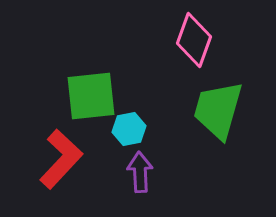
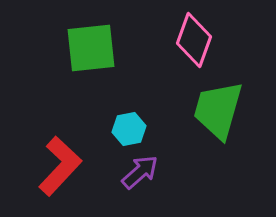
green square: moved 48 px up
red L-shape: moved 1 px left, 7 px down
purple arrow: rotated 51 degrees clockwise
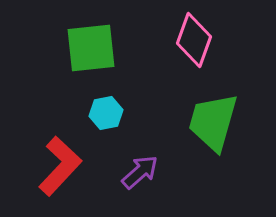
green trapezoid: moved 5 px left, 12 px down
cyan hexagon: moved 23 px left, 16 px up
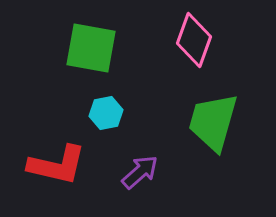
green square: rotated 16 degrees clockwise
red L-shape: moved 3 px left, 1 px up; rotated 60 degrees clockwise
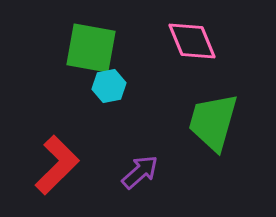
pink diamond: moved 2 px left, 1 px down; rotated 42 degrees counterclockwise
cyan hexagon: moved 3 px right, 27 px up
red L-shape: rotated 58 degrees counterclockwise
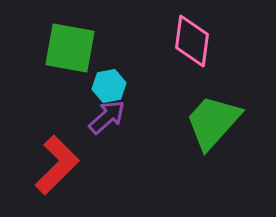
pink diamond: rotated 30 degrees clockwise
green square: moved 21 px left
green trapezoid: rotated 26 degrees clockwise
purple arrow: moved 33 px left, 55 px up
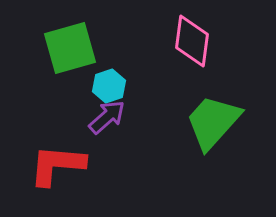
green square: rotated 26 degrees counterclockwise
cyan hexagon: rotated 8 degrees counterclockwise
red L-shape: rotated 130 degrees counterclockwise
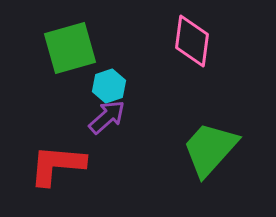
green trapezoid: moved 3 px left, 27 px down
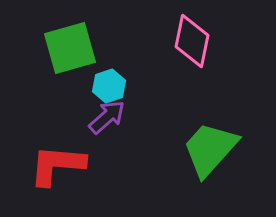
pink diamond: rotated 4 degrees clockwise
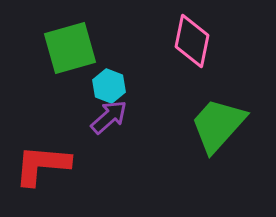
cyan hexagon: rotated 20 degrees counterclockwise
purple arrow: moved 2 px right
green trapezoid: moved 8 px right, 24 px up
red L-shape: moved 15 px left
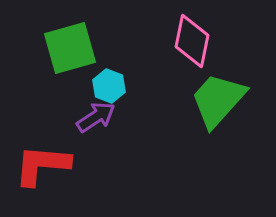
purple arrow: moved 13 px left; rotated 9 degrees clockwise
green trapezoid: moved 25 px up
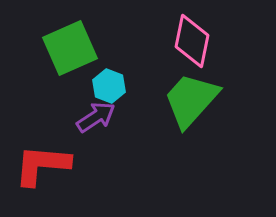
green square: rotated 8 degrees counterclockwise
green trapezoid: moved 27 px left
